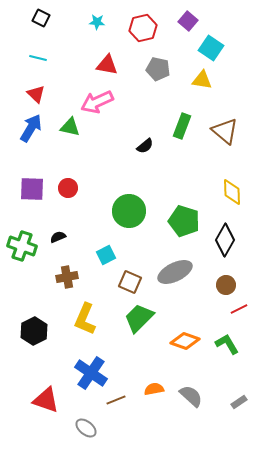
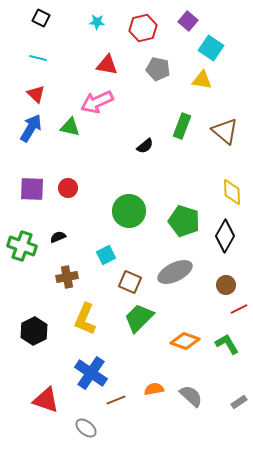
black diamond at (225, 240): moved 4 px up
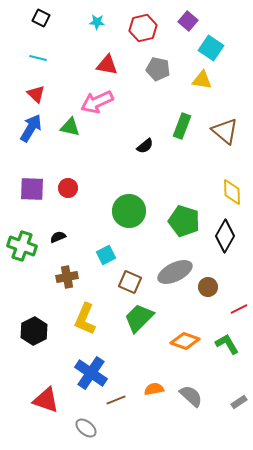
brown circle at (226, 285): moved 18 px left, 2 px down
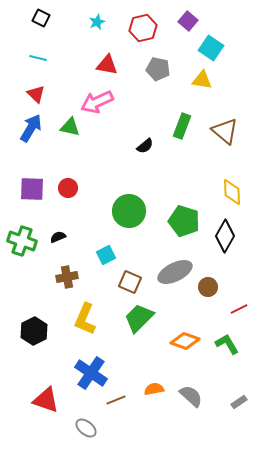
cyan star at (97, 22): rotated 28 degrees counterclockwise
green cross at (22, 246): moved 5 px up
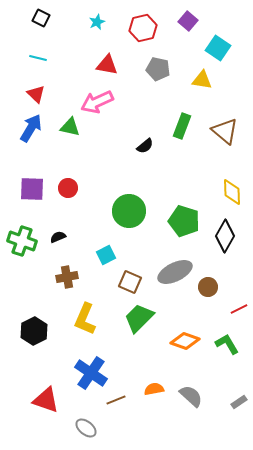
cyan square at (211, 48): moved 7 px right
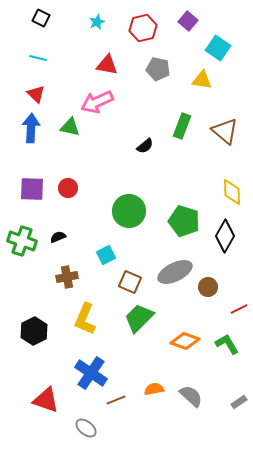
blue arrow at (31, 128): rotated 28 degrees counterclockwise
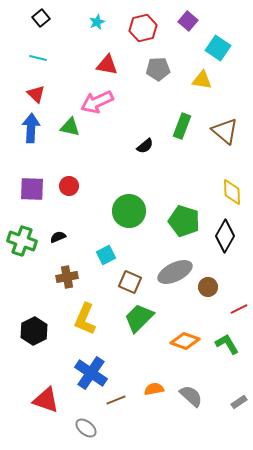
black square at (41, 18): rotated 24 degrees clockwise
gray pentagon at (158, 69): rotated 15 degrees counterclockwise
red circle at (68, 188): moved 1 px right, 2 px up
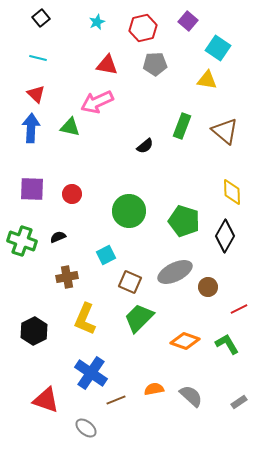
gray pentagon at (158, 69): moved 3 px left, 5 px up
yellow triangle at (202, 80): moved 5 px right
red circle at (69, 186): moved 3 px right, 8 px down
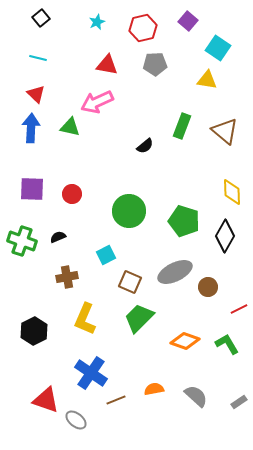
gray semicircle at (191, 396): moved 5 px right
gray ellipse at (86, 428): moved 10 px left, 8 px up
